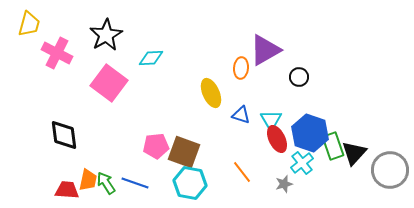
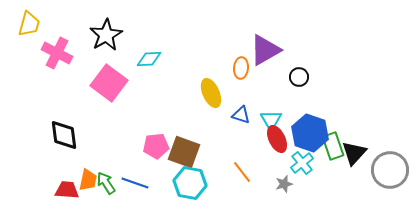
cyan diamond: moved 2 px left, 1 px down
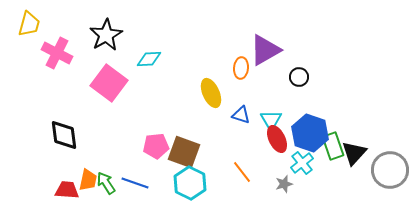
cyan hexagon: rotated 16 degrees clockwise
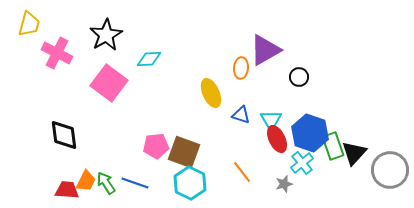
orange trapezoid: moved 2 px left, 1 px down; rotated 15 degrees clockwise
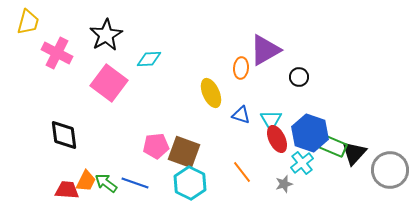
yellow trapezoid: moved 1 px left, 2 px up
green rectangle: rotated 48 degrees counterclockwise
green arrow: rotated 20 degrees counterclockwise
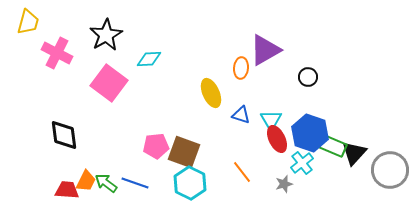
black circle: moved 9 px right
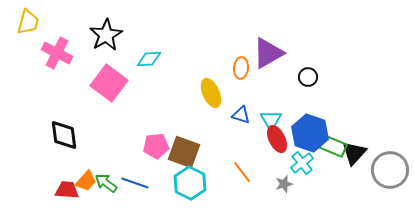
purple triangle: moved 3 px right, 3 px down
orange trapezoid: rotated 15 degrees clockwise
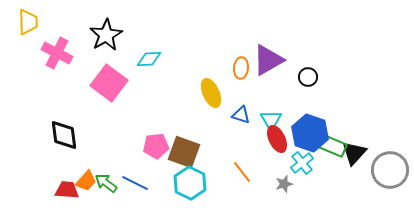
yellow trapezoid: rotated 16 degrees counterclockwise
purple triangle: moved 7 px down
blue line: rotated 8 degrees clockwise
